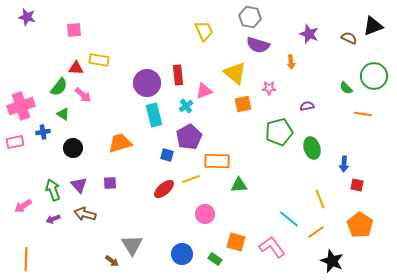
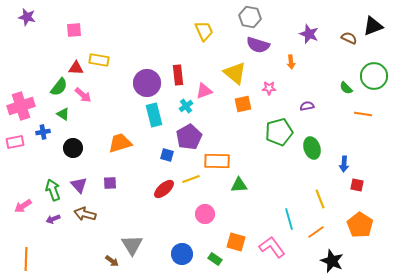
cyan line at (289, 219): rotated 35 degrees clockwise
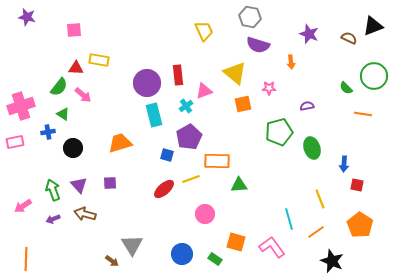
blue cross at (43, 132): moved 5 px right
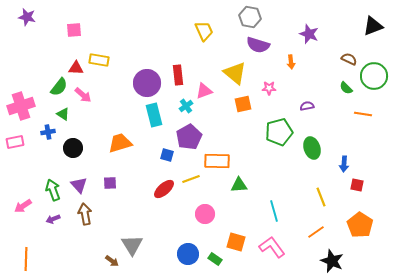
brown semicircle at (349, 38): moved 21 px down
yellow line at (320, 199): moved 1 px right, 2 px up
brown arrow at (85, 214): rotated 65 degrees clockwise
cyan line at (289, 219): moved 15 px left, 8 px up
blue circle at (182, 254): moved 6 px right
